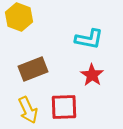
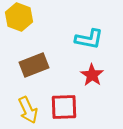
brown rectangle: moved 1 px right, 4 px up
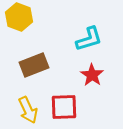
cyan L-shape: rotated 28 degrees counterclockwise
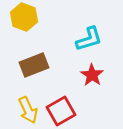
yellow hexagon: moved 5 px right
red square: moved 3 px left, 4 px down; rotated 28 degrees counterclockwise
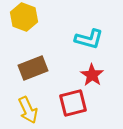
cyan L-shape: rotated 32 degrees clockwise
brown rectangle: moved 1 px left, 3 px down
red square: moved 12 px right, 8 px up; rotated 16 degrees clockwise
